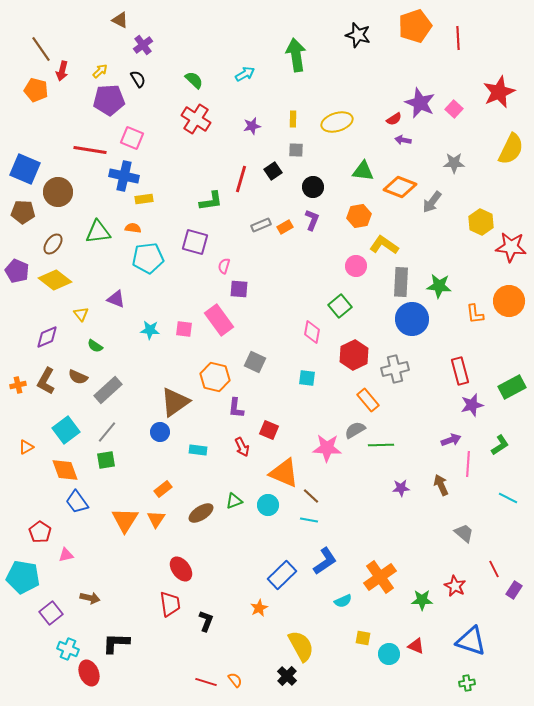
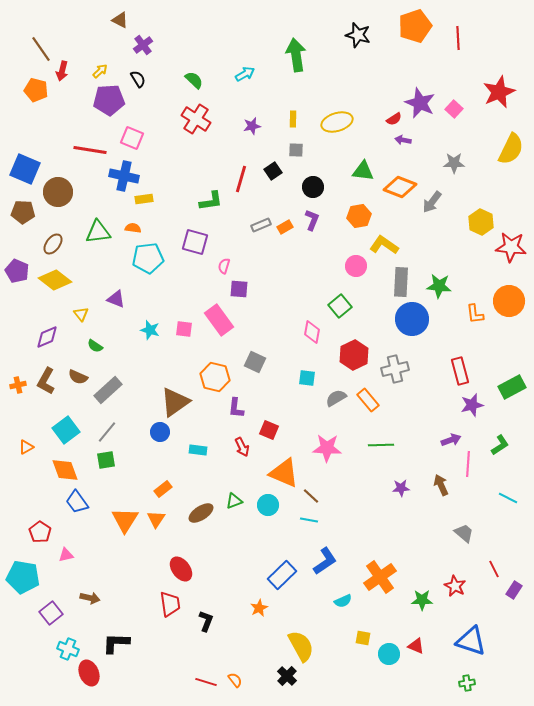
cyan star at (150, 330): rotated 12 degrees clockwise
gray semicircle at (355, 430): moved 19 px left, 32 px up
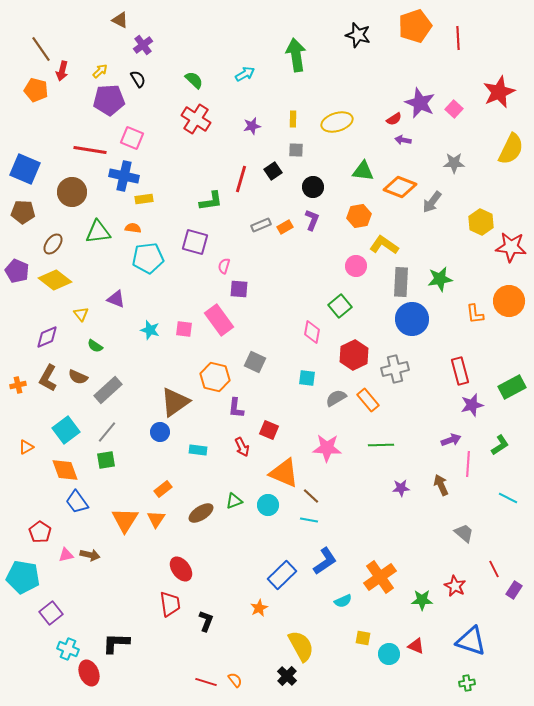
brown circle at (58, 192): moved 14 px right
green star at (439, 286): moved 1 px right, 7 px up; rotated 15 degrees counterclockwise
brown L-shape at (46, 381): moved 2 px right, 3 px up
brown arrow at (90, 598): moved 43 px up
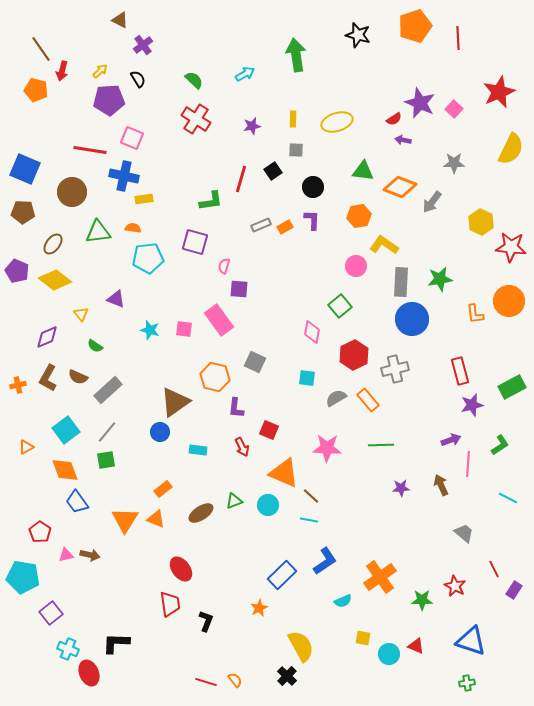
purple L-shape at (312, 220): rotated 20 degrees counterclockwise
orange triangle at (156, 519): rotated 42 degrees counterclockwise
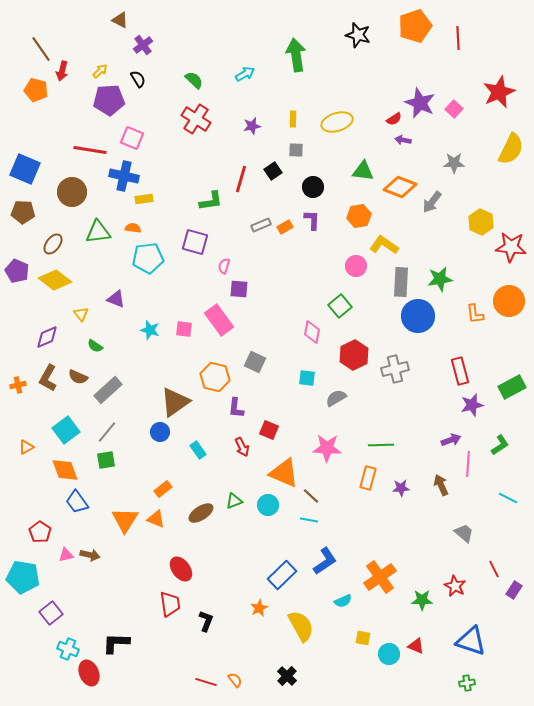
blue circle at (412, 319): moved 6 px right, 3 px up
orange rectangle at (368, 400): moved 78 px down; rotated 55 degrees clockwise
cyan rectangle at (198, 450): rotated 48 degrees clockwise
yellow semicircle at (301, 646): moved 20 px up
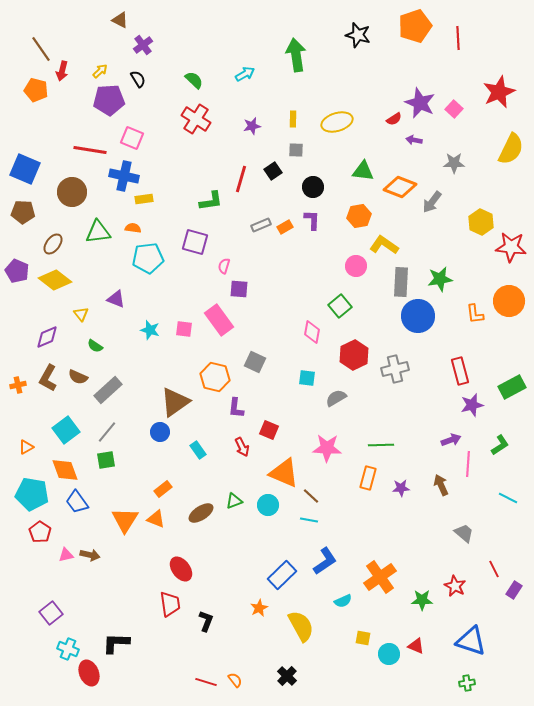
purple arrow at (403, 140): moved 11 px right
cyan pentagon at (23, 577): moved 9 px right, 83 px up
